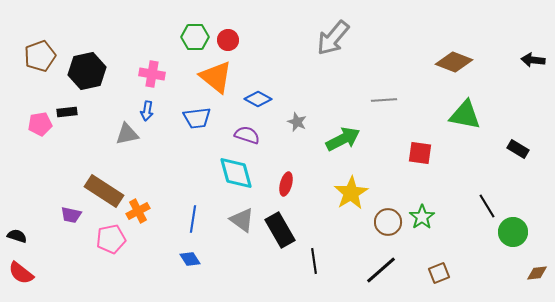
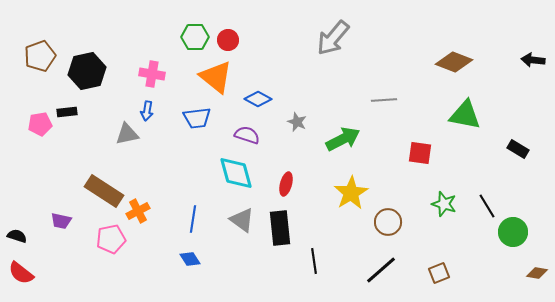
purple trapezoid at (71, 215): moved 10 px left, 6 px down
green star at (422, 217): moved 22 px right, 13 px up; rotated 20 degrees counterclockwise
black rectangle at (280, 230): moved 2 px up; rotated 24 degrees clockwise
brown diamond at (537, 273): rotated 15 degrees clockwise
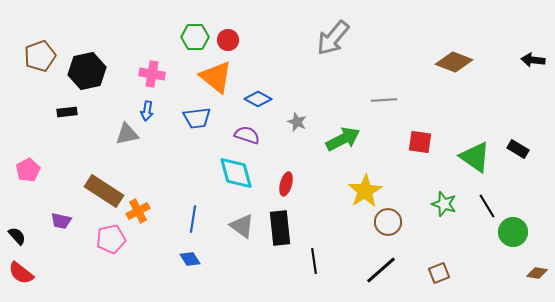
green triangle at (465, 115): moved 10 px right, 42 px down; rotated 24 degrees clockwise
pink pentagon at (40, 124): moved 12 px left, 46 px down; rotated 20 degrees counterclockwise
red square at (420, 153): moved 11 px up
yellow star at (351, 193): moved 14 px right, 2 px up
gray triangle at (242, 220): moved 6 px down
black semicircle at (17, 236): rotated 30 degrees clockwise
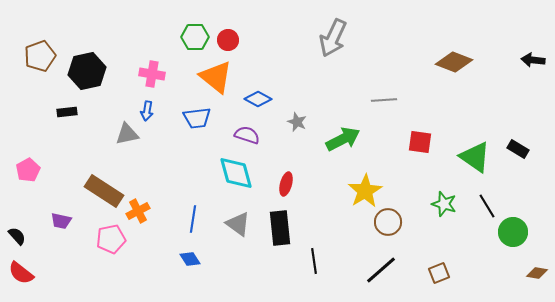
gray arrow at (333, 38): rotated 15 degrees counterclockwise
gray triangle at (242, 226): moved 4 px left, 2 px up
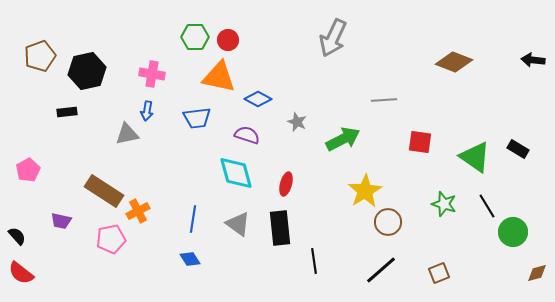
orange triangle at (216, 77): moved 3 px right; rotated 27 degrees counterclockwise
brown diamond at (537, 273): rotated 25 degrees counterclockwise
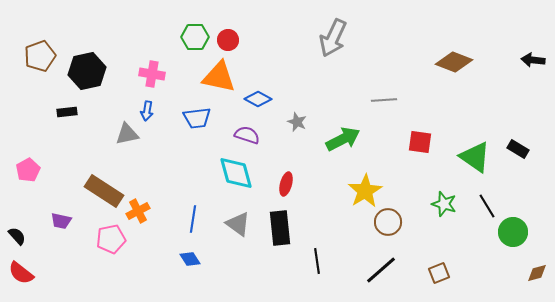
black line at (314, 261): moved 3 px right
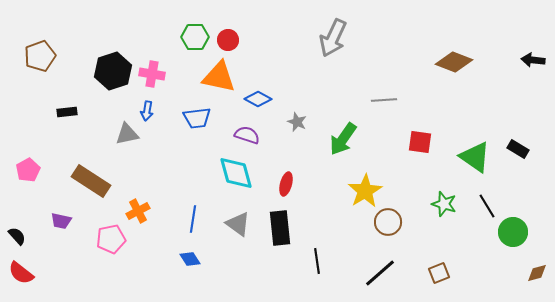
black hexagon at (87, 71): moved 26 px right; rotated 6 degrees counterclockwise
green arrow at (343, 139): rotated 152 degrees clockwise
brown rectangle at (104, 191): moved 13 px left, 10 px up
black line at (381, 270): moved 1 px left, 3 px down
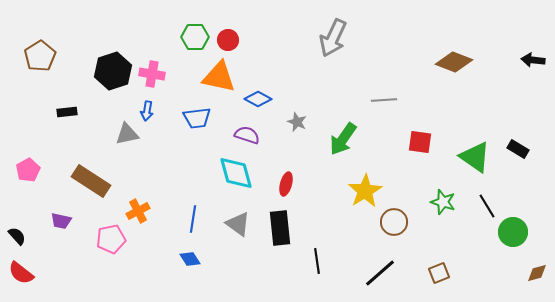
brown pentagon at (40, 56): rotated 12 degrees counterclockwise
green star at (444, 204): moved 1 px left, 2 px up
brown circle at (388, 222): moved 6 px right
